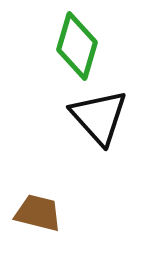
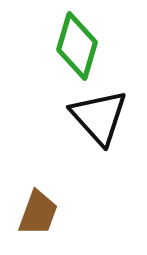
brown trapezoid: rotated 96 degrees clockwise
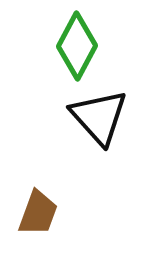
green diamond: rotated 12 degrees clockwise
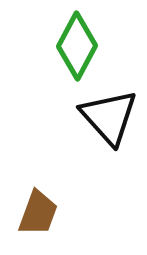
black triangle: moved 10 px right
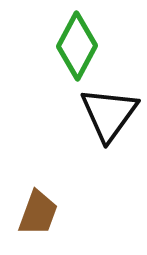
black triangle: moved 3 px up; rotated 18 degrees clockwise
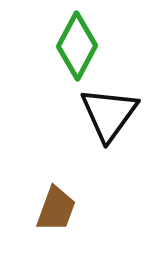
brown trapezoid: moved 18 px right, 4 px up
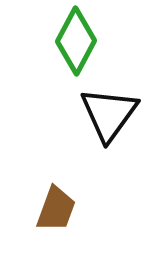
green diamond: moved 1 px left, 5 px up
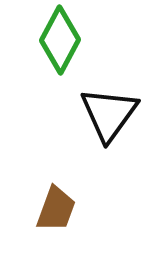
green diamond: moved 16 px left, 1 px up
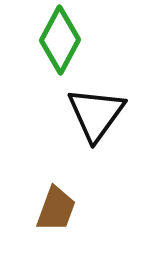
black triangle: moved 13 px left
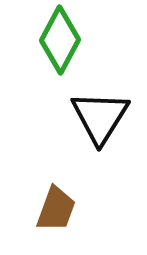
black triangle: moved 4 px right, 3 px down; rotated 4 degrees counterclockwise
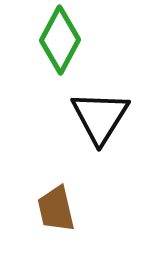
brown trapezoid: rotated 147 degrees clockwise
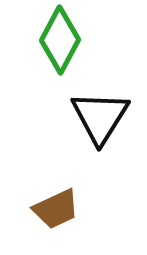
brown trapezoid: rotated 102 degrees counterclockwise
